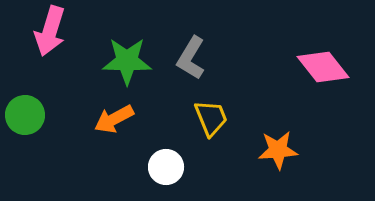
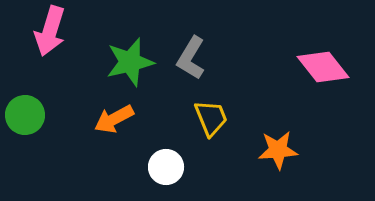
green star: moved 3 px right, 1 px down; rotated 15 degrees counterclockwise
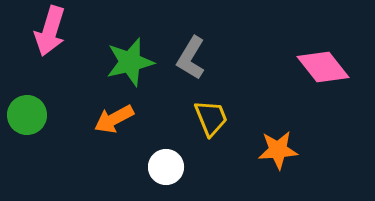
green circle: moved 2 px right
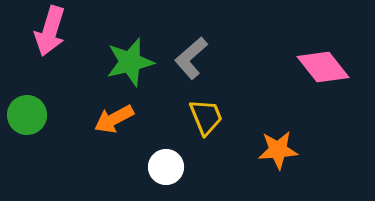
gray L-shape: rotated 18 degrees clockwise
yellow trapezoid: moved 5 px left, 1 px up
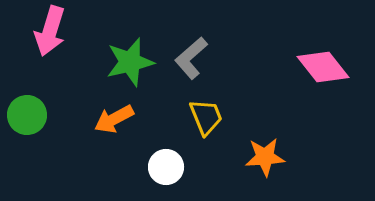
orange star: moved 13 px left, 7 px down
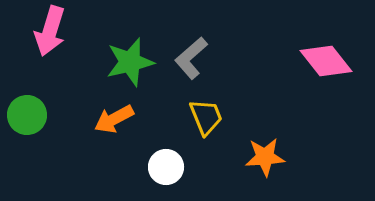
pink diamond: moved 3 px right, 6 px up
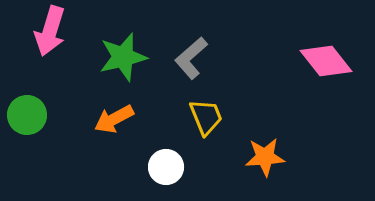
green star: moved 7 px left, 5 px up
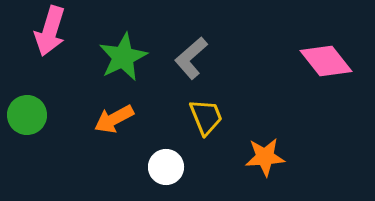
green star: rotated 12 degrees counterclockwise
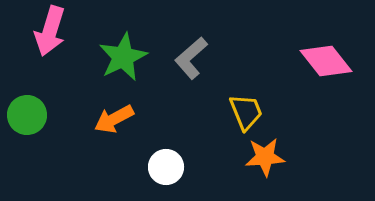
yellow trapezoid: moved 40 px right, 5 px up
